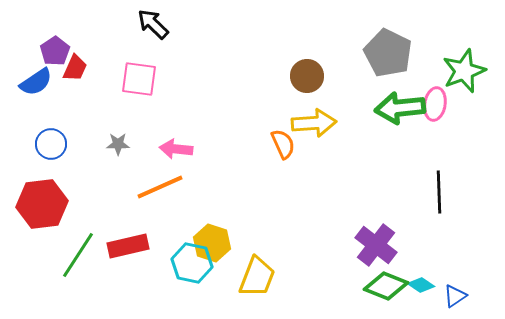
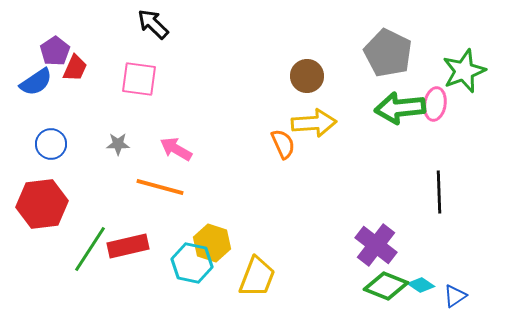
pink arrow: rotated 24 degrees clockwise
orange line: rotated 39 degrees clockwise
green line: moved 12 px right, 6 px up
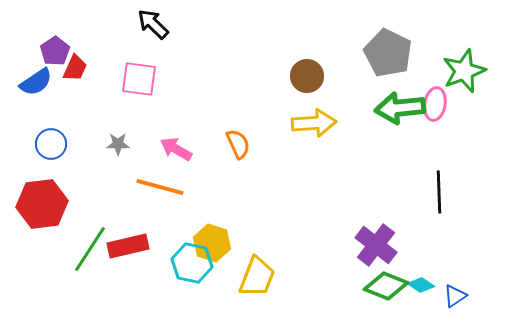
orange semicircle: moved 45 px left
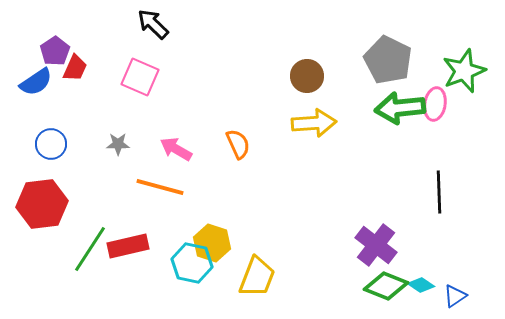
gray pentagon: moved 7 px down
pink square: moved 1 px right, 2 px up; rotated 15 degrees clockwise
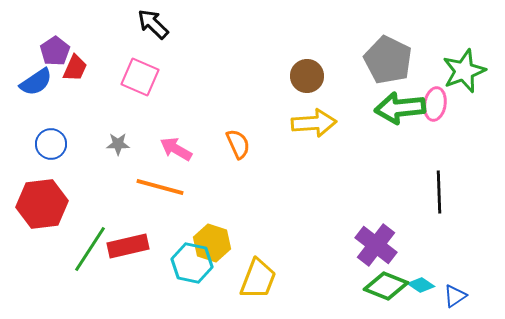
yellow trapezoid: moved 1 px right, 2 px down
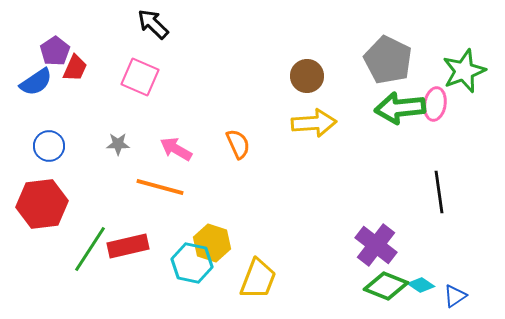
blue circle: moved 2 px left, 2 px down
black line: rotated 6 degrees counterclockwise
